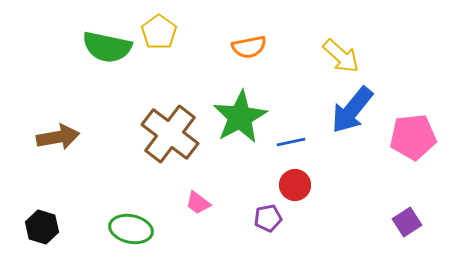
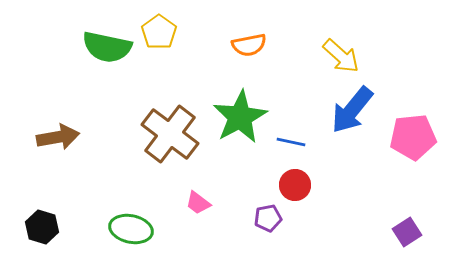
orange semicircle: moved 2 px up
blue line: rotated 24 degrees clockwise
purple square: moved 10 px down
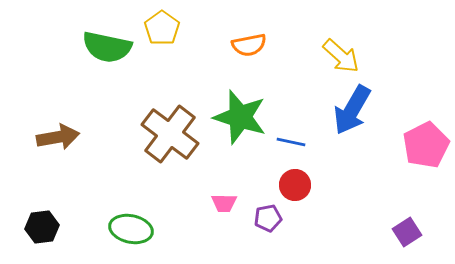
yellow pentagon: moved 3 px right, 4 px up
blue arrow: rotated 9 degrees counterclockwise
green star: rotated 26 degrees counterclockwise
pink pentagon: moved 13 px right, 8 px down; rotated 21 degrees counterclockwise
pink trapezoid: moved 26 px right; rotated 36 degrees counterclockwise
black hexagon: rotated 24 degrees counterclockwise
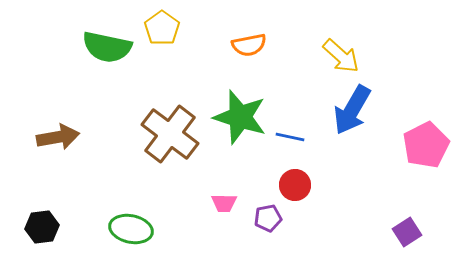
blue line: moved 1 px left, 5 px up
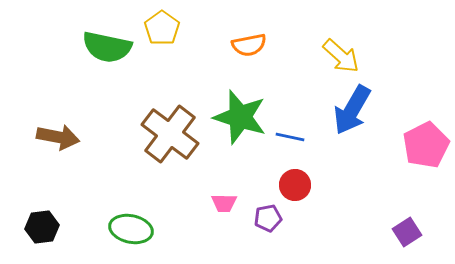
brown arrow: rotated 21 degrees clockwise
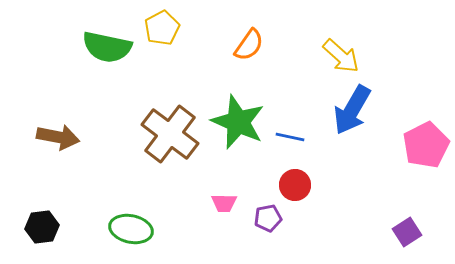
yellow pentagon: rotated 8 degrees clockwise
orange semicircle: rotated 44 degrees counterclockwise
green star: moved 2 px left, 5 px down; rotated 6 degrees clockwise
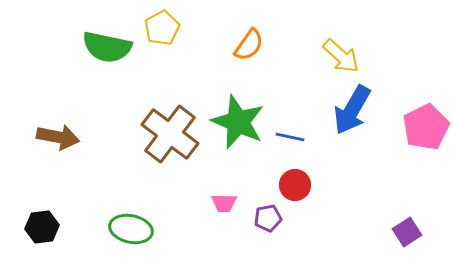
pink pentagon: moved 18 px up
